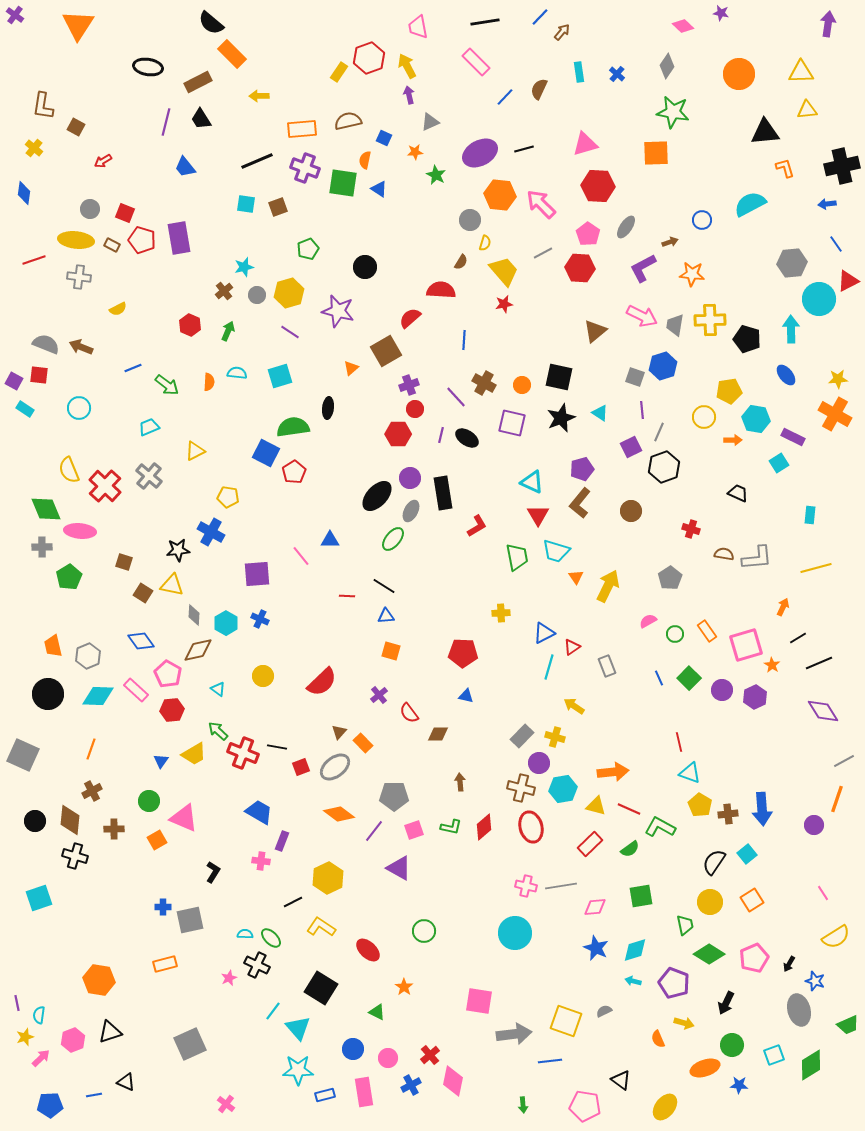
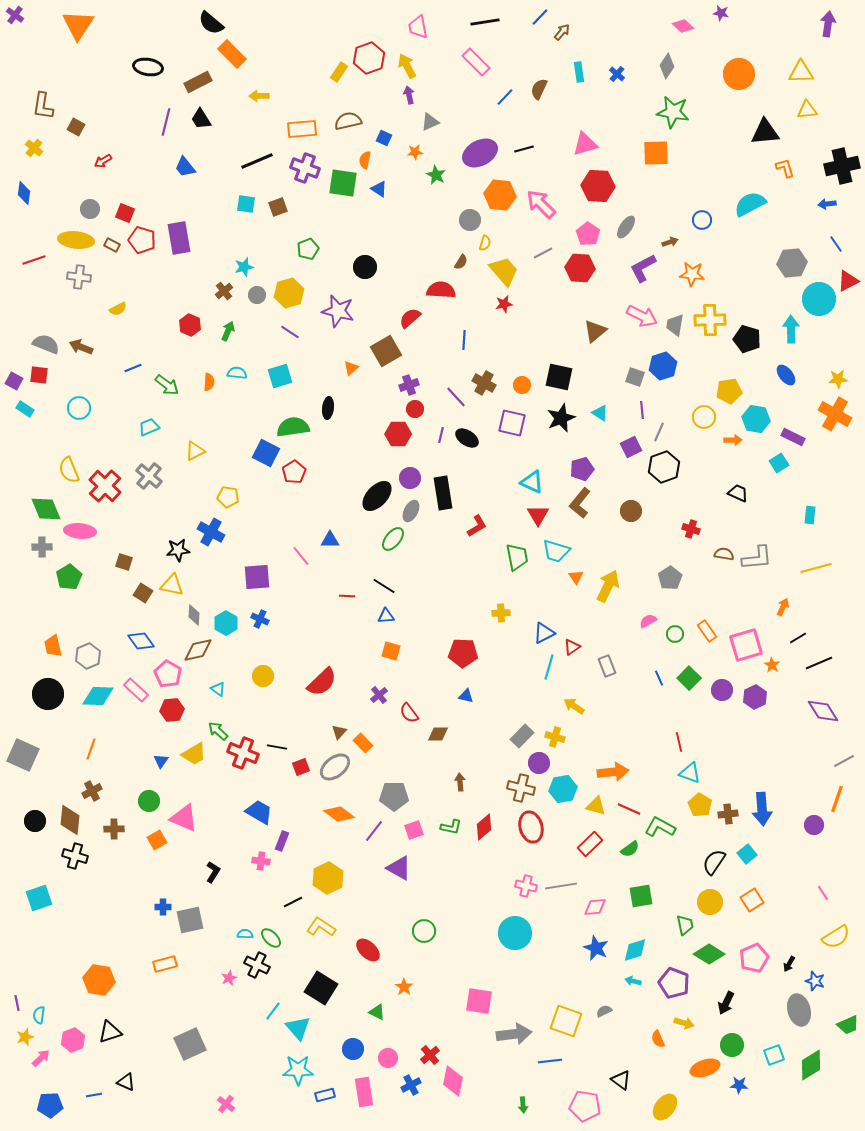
purple square at (257, 574): moved 3 px down
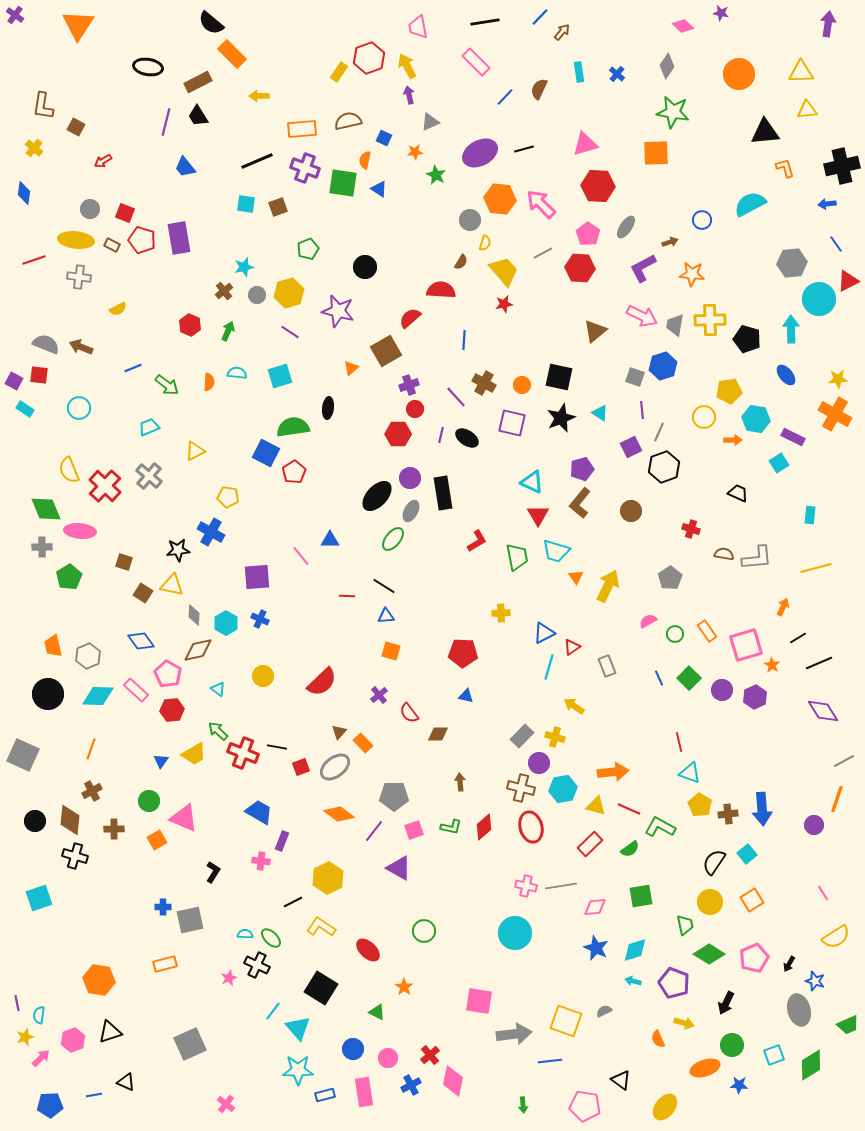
black trapezoid at (201, 119): moved 3 px left, 3 px up
orange hexagon at (500, 195): moved 4 px down
red L-shape at (477, 526): moved 15 px down
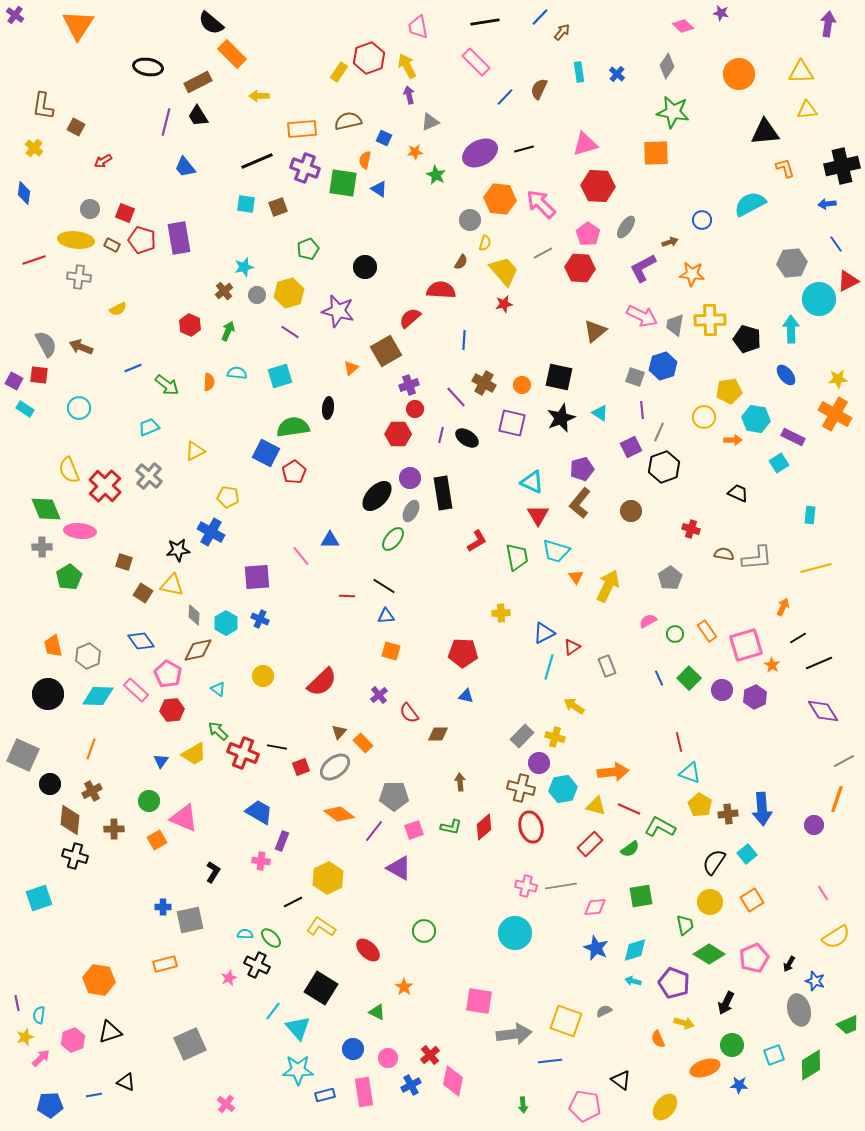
gray semicircle at (46, 344): rotated 40 degrees clockwise
black circle at (35, 821): moved 15 px right, 37 px up
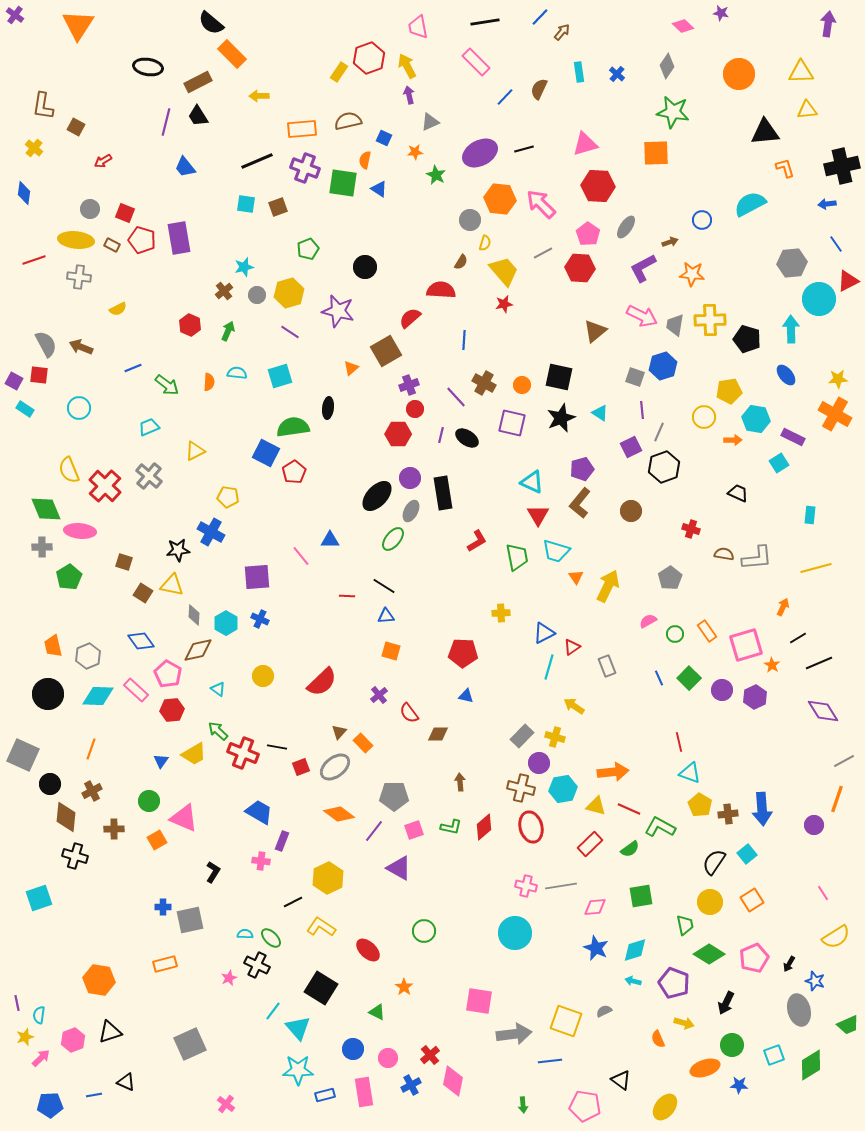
brown diamond at (70, 820): moved 4 px left, 3 px up
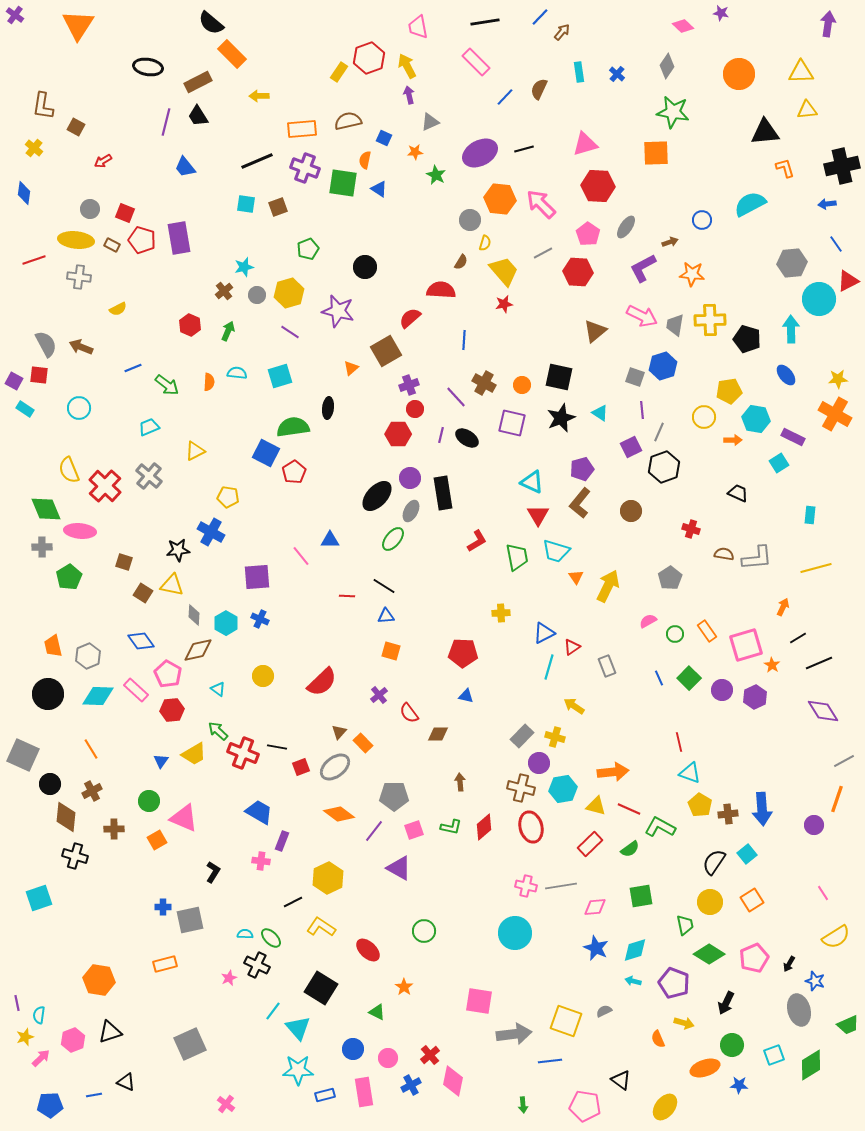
red hexagon at (580, 268): moved 2 px left, 4 px down
orange line at (91, 749): rotated 50 degrees counterclockwise
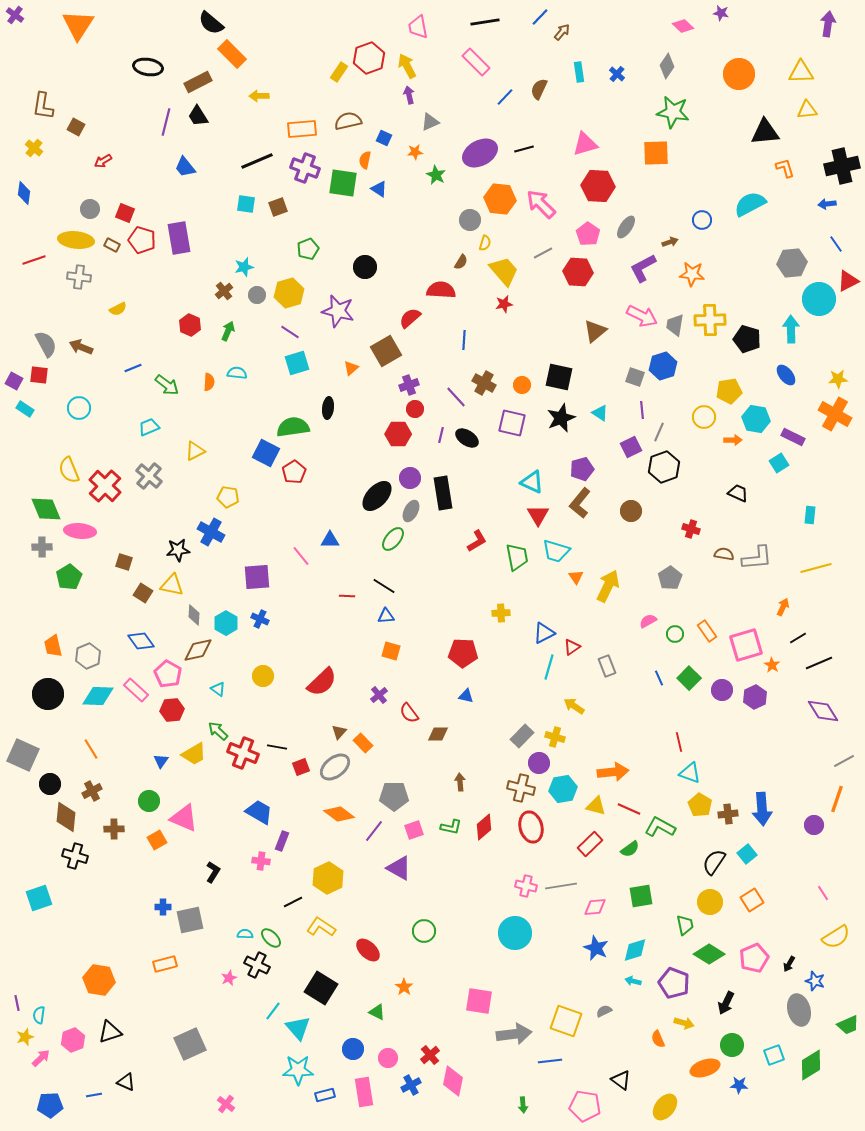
cyan square at (280, 376): moved 17 px right, 13 px up
